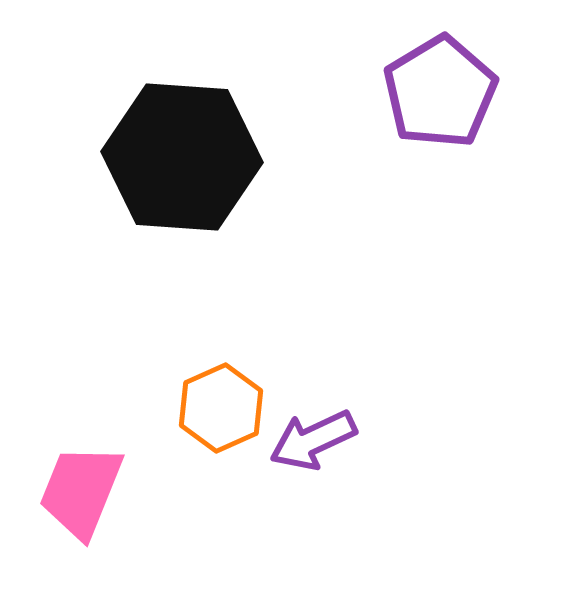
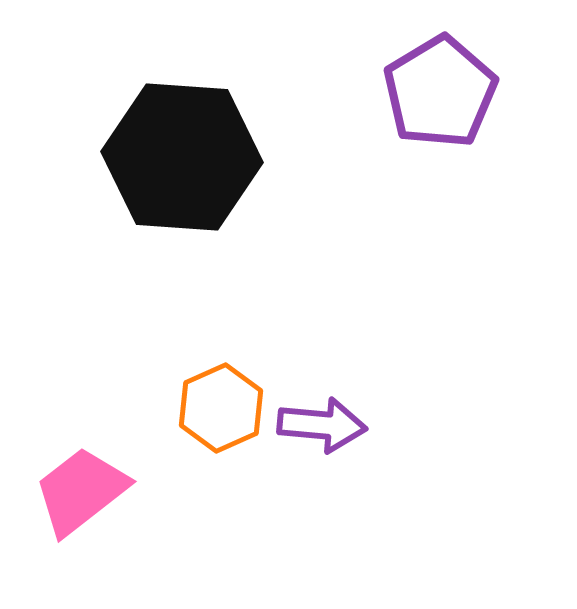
purple arrow: moved 9 px right, 15 px up; rotated 150 degrees counterclockwise
pink trapezoid: rotated 30 degrees clockwise
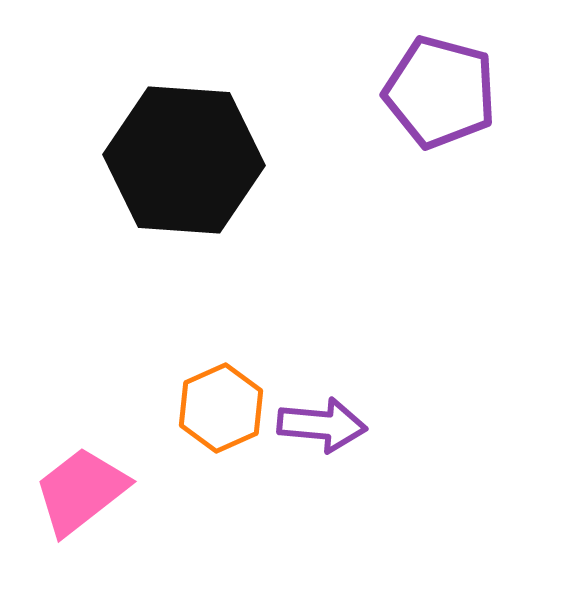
purple pentagon: rotated 26 degrees counterclockwise
black hexagon: moved 2 px right, 3 px down
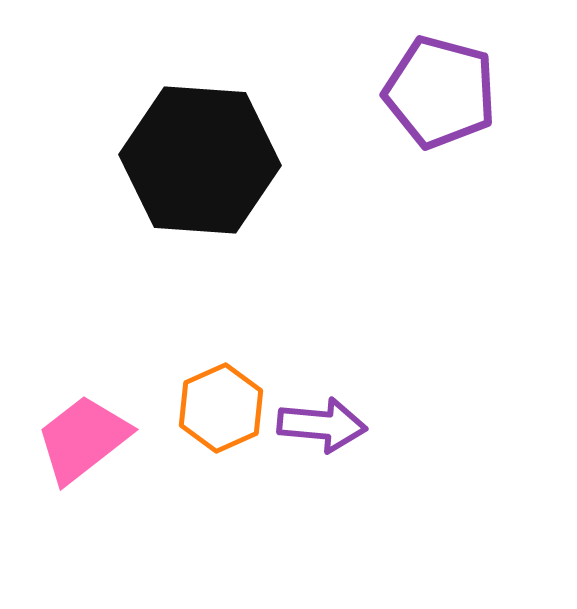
black hexagon: moved 16 px right
pink trapezoid: moved 2 px right, 52 px up
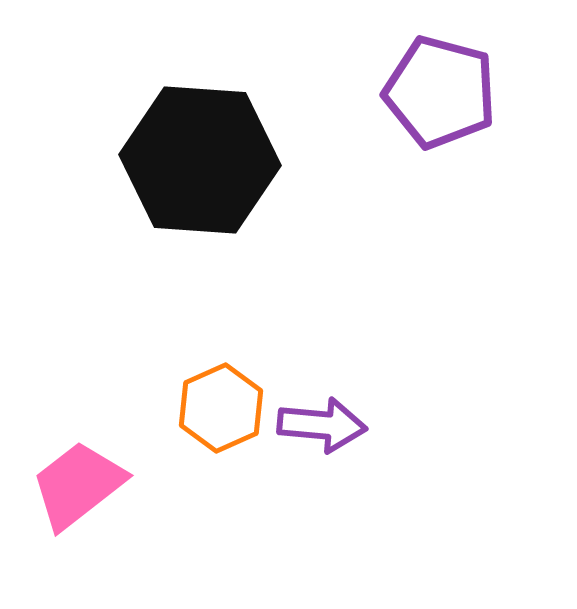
pink trapezoid: moved 5 px left, 46 px down
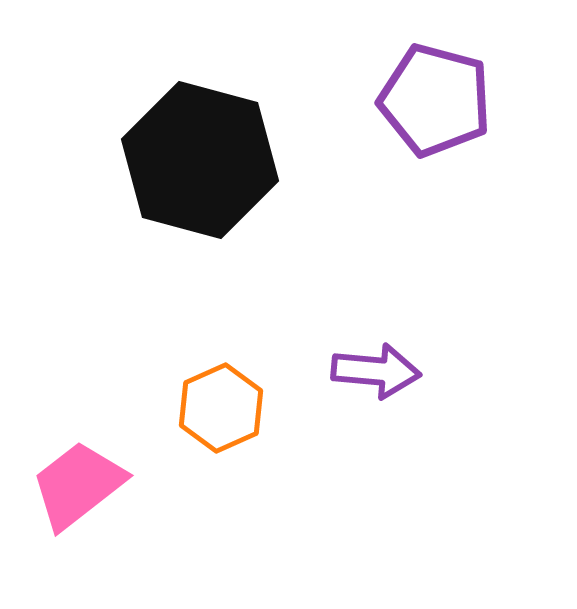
purple pentagon: moved 5 px left, 8 px down
black hexagon: rotated 11 degrees clockwise
purple arrow: moved 54 px right, 54 px up
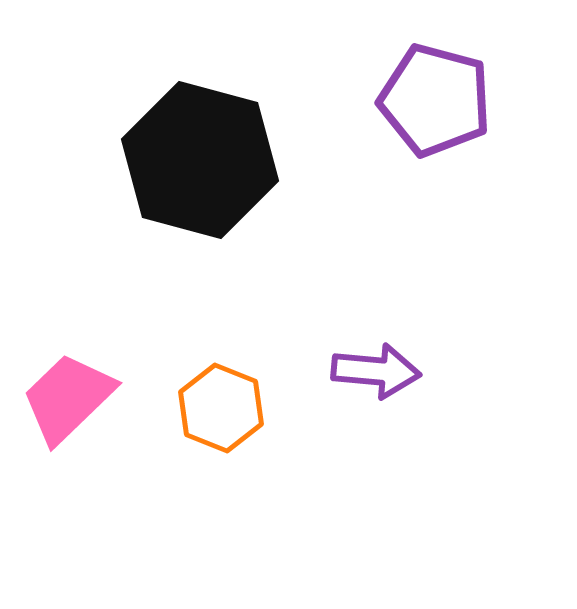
orange hexagon: rotated 14 degrees counterclockwise
pink trapezoid: moved 10 px left, 87 px up; rotated 6 degrees counterclockwise
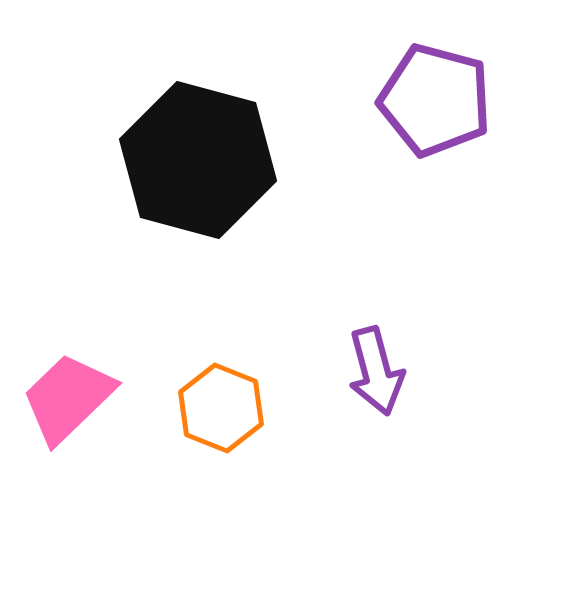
black hexagon: moved 2 px left
purple arrow: rotated 70 degrees clockwise
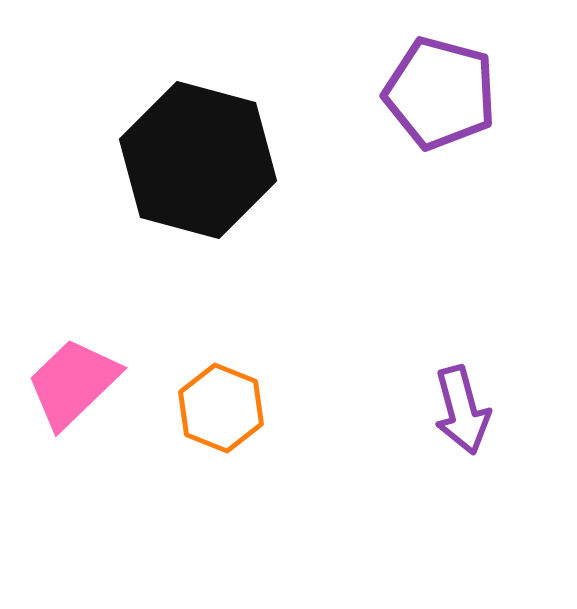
purple pentagon: moved 5 px right, 7 px up
purple arrow: moved 86 px right, 39 px down
pink trapezoid: moved 5 px right, 15 px up
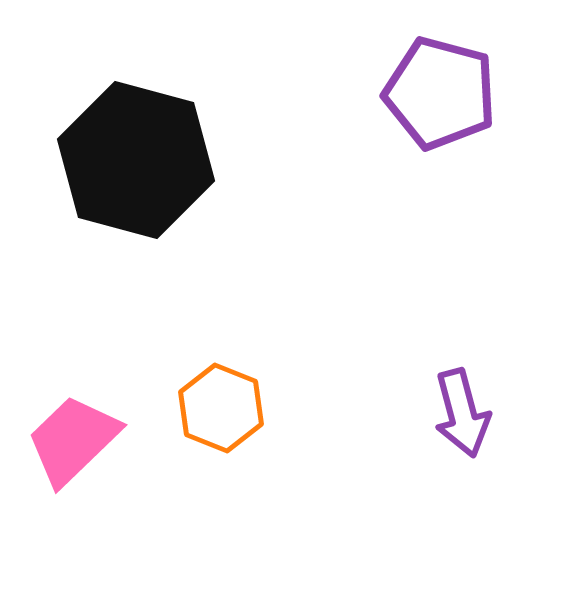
black hexagon: moved 62 px left
pink trapezoid: moved 57 px down
purple arrow: moved 3 px down
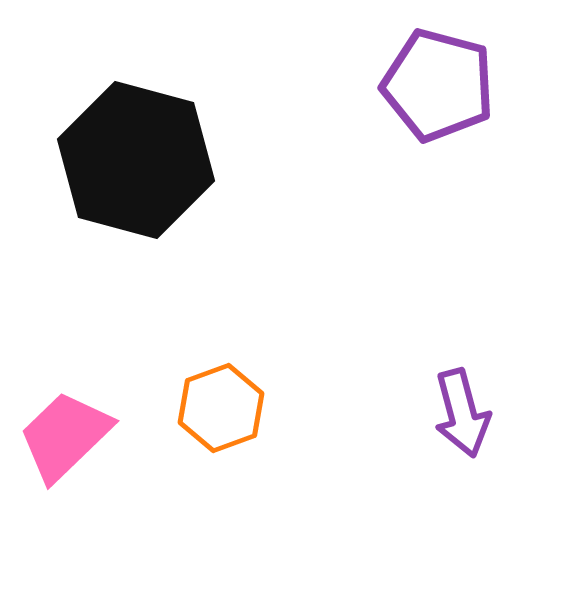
purple pentagon: moved 2 px left, 8 px up
orange hexagon: rotated 18 degrees clockwise
pink trapezoid: moved 8 px left, 4 px up
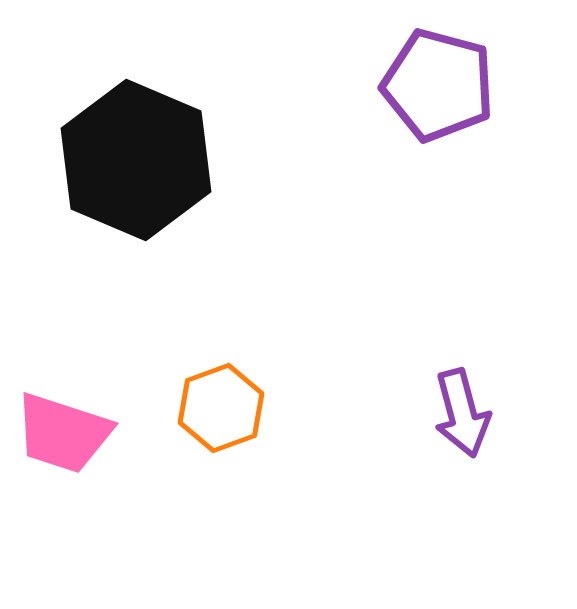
black hexagon: rotated 8 degrees clockwise
pink trapezoid: moved 2 px left, 3 px up; rotated 118 degrees counterclockwise
